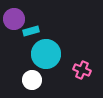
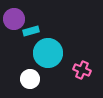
cyan circle: moved 2 px right, 1 px up
white circle: moved 2 px left, 1 px up
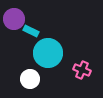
cyan rectangle: rotated 42 degrees clockwise
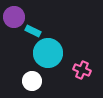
purple circle: moved 2 px up
cyan rectangle: moved 2 px right
white circle: moved 2 px right, 2 px down
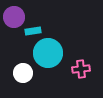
cyan rectangle: rotated 35 degrees counterclockwise
pink cross: moved 1 px left, 1 px up; rotated 30 degrees counterclockwise
white circle: moved 9 px left, 8 px up
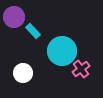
cyan rectangle: rotated 56 degrees clockwise
cyan circle: moved 14 px right, 2 px up
pink cross: rotated 30 degrees counterclockwise
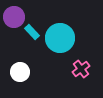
cyan rectangle: moved 1 px left, 1 px down
cyan circle: moved 2 px left, 13 px up
white circle: moved 3 px left, 1 px up
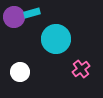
cyan rectangle: moved 19 px up; rotated 63 degrees counterclockwise
cyan circle: moved 4 px left, 1 px down
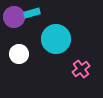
white circle: moved 1 px left, 18 px up
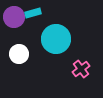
cyan rectangle: moved 1 px right
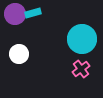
purple circle: moved 1 px right, 3 px up
cyan circle: moved 26 px right
